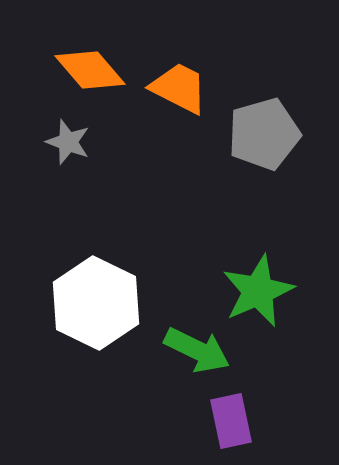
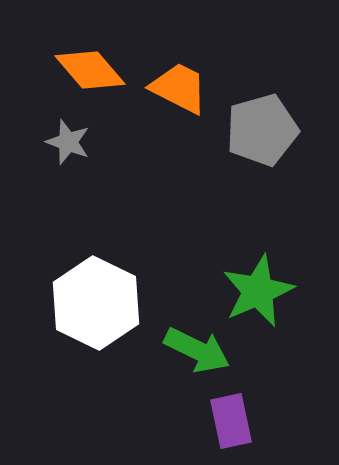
gray pentagon: moved 2 px left, 4 px up
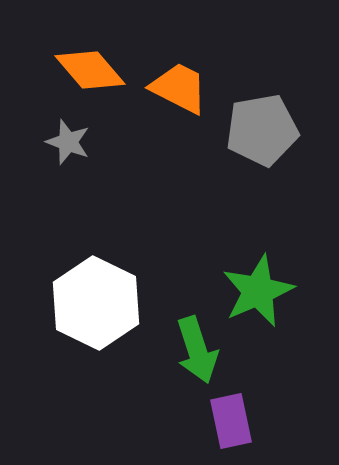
gray pentagon: rotated 6 degrees clockwise
green arrow: rotated 46 degrees clockwise
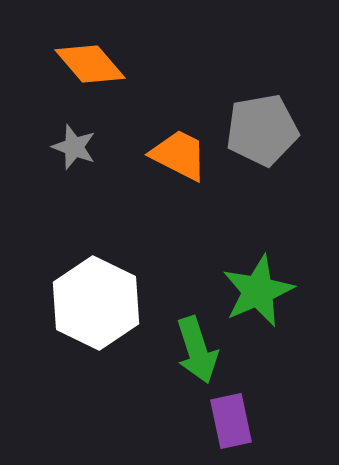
orange diamond: moved 6 px up
orange trapezoid: moved 67 px down
gray star: moved 6 px right, 5 px down
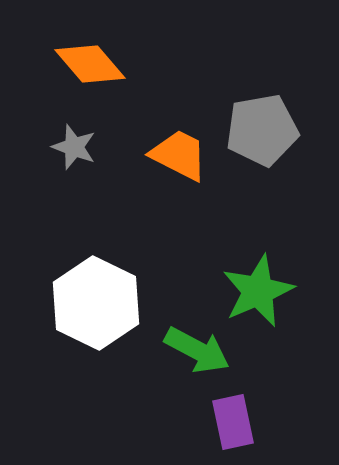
green arrow: rotated 44 degrees counterclockwise
purple rectangle: moved 2 px right, 1 px down
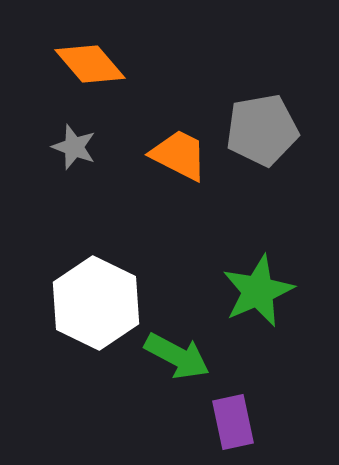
green arrow: moved 20 px left, 6 px down
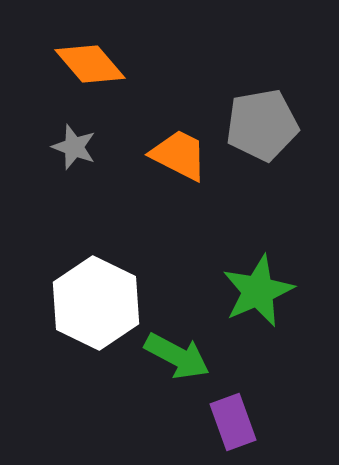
gray pentagon: moved 5 px up
purple rectangle: rotated 8 degrees counterclockwise
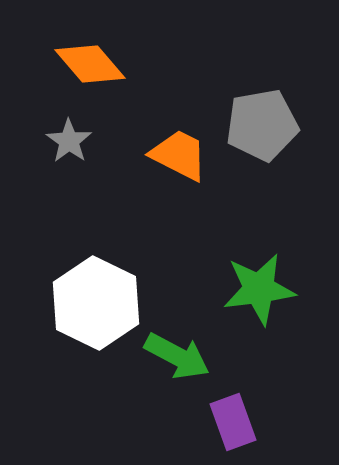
gray star: moved 5 px left, 6 px up; rotated 15 degrees clockwise
green star: moved 1 px right, 2 px up; rotated 16 degrees clockwise
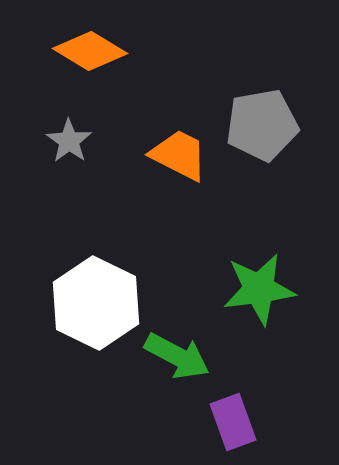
orange diamond: moved 13 px up; rotated 18 degrees counterclockwise
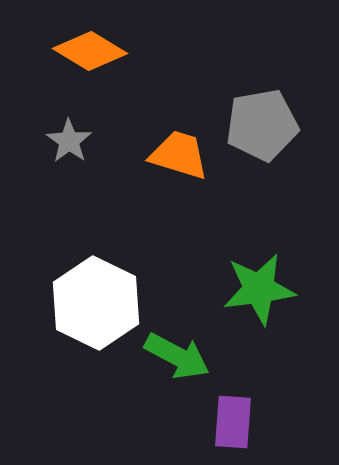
orange trapezoid: rotated 10 degrees counterclockwise
purple rectangle: rotated 24 degrees clockwise
